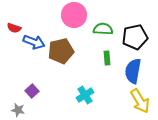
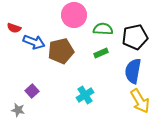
green rectangle: moved 6 px left, 5 px up; rotated 72 degrees clockwise
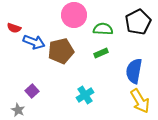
black pentagon: moved 3 px right, 15 px up; rotated 15 degrees counterclockwise
blue semicircle: moved 1 px right
gray star: rotated 16 degrees clockwise
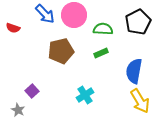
red semicircle: moved 1 px left
blue arrow: moved 11 px right, 28 px up; rotated 25 degrees clockwise
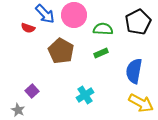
red semicircle: moved 15 px right
brown pentagon: rotated 30 degrees counterclockwise
yellow arrow: moved 1 px right, 2 px down; rotated 30 degrees counterclockwise
